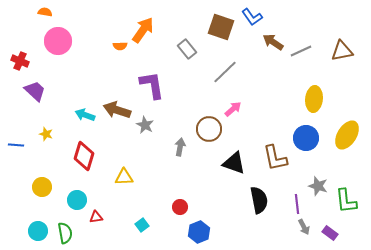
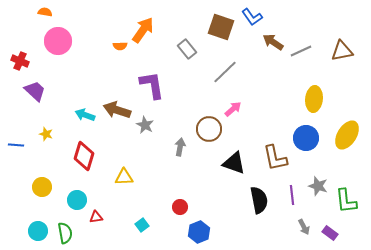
purple line at (297, 204): moved 5 px left, 9 px up
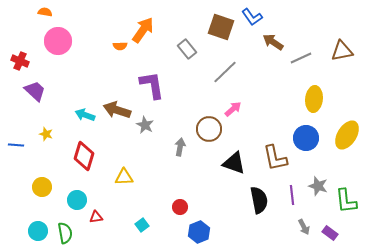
gray line at (301, 51): moved 7 px down
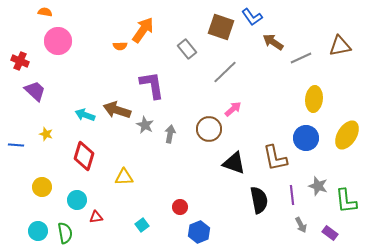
brown triangle at (342, 51): moved 2 px left, 5 px up
gray arrow at (180, 147): moved 10 px left, 13 px up
gray arrow at (304, 227): moved 3 px left, 2 px up
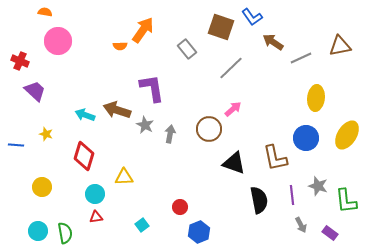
gray line at (225, 72): moved 6 px right, 4 px up
purple L-shape at (152, 85): moved 3 px down
yellow ellipse at (314, 99): moved 2 px right, 1 px up
cyan circle at (77, 200): moved 18 px right, 6 px up
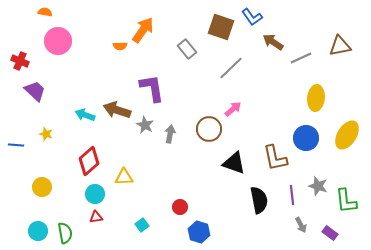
red diamond at (84, 156): moved 5 px right, 5 px down; rotated 32 degrees clockwise
blue hexagon at (199, 232): rotated 20 degrees counterclockwise
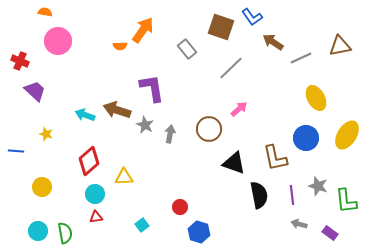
yellow ellipse at (316, 98): rotated 35 degrees counterclockwise
pink arrow at (233, 109): moved 6 px right
blue line at (16, 145): moved 6 px down
black semicircle at (259, 200): moved 5 px up
gray arrow at (301, 225): moved 2 px left, 1 px up; rotated 133 degrees clockwise
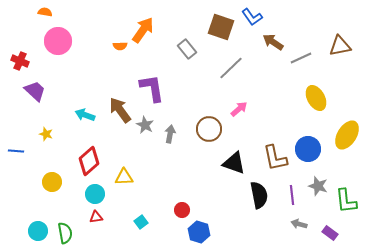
brown arrow at (117, 110): moved 3 px right; rotated 36 degrees clockwise
blue circle at (306, 138): moved 2 px right, 11 px down
yellow circle at (42, 187): moved 10 px right, 5 px up
red circle at (180, 207): moved 2 px right, 3 px down
cyan square at (142, 225): moved 1 px left, 3 px up
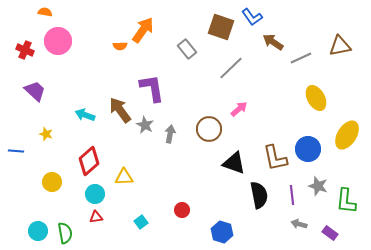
red cross at (20, 61): moved 5 px right, 11 px up
green L-shape at (346, 201): rotated 12 degrees clockwise
blue hexagon at (199, 232): moved 23 px right
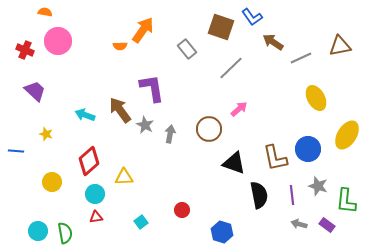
purple rectangle at (330, 233): moved 3 px left, 8 px up
